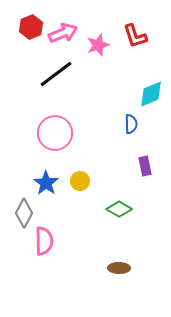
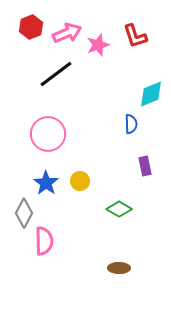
pink arrow: moved 4 px right
pink circle: moved 7 px left, 1 px down
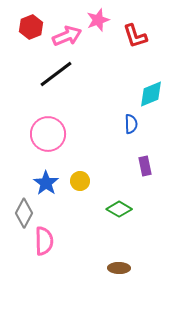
pink arrow: moved 3 px down
pink star: moved 25 px up
